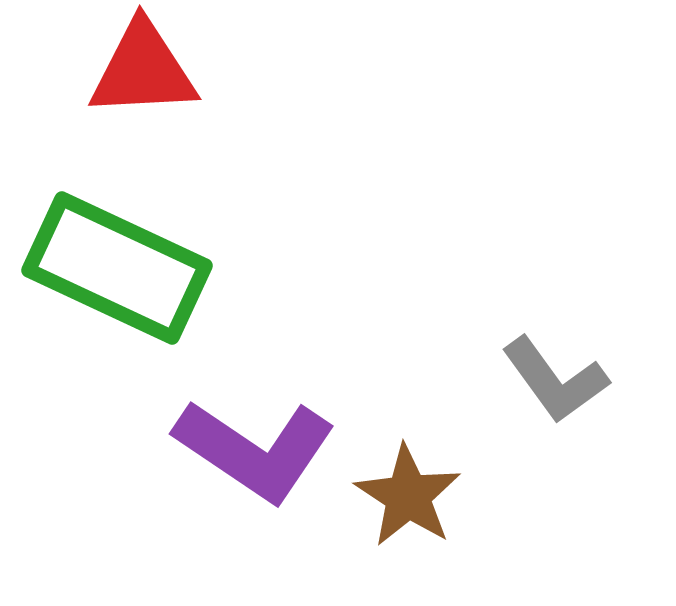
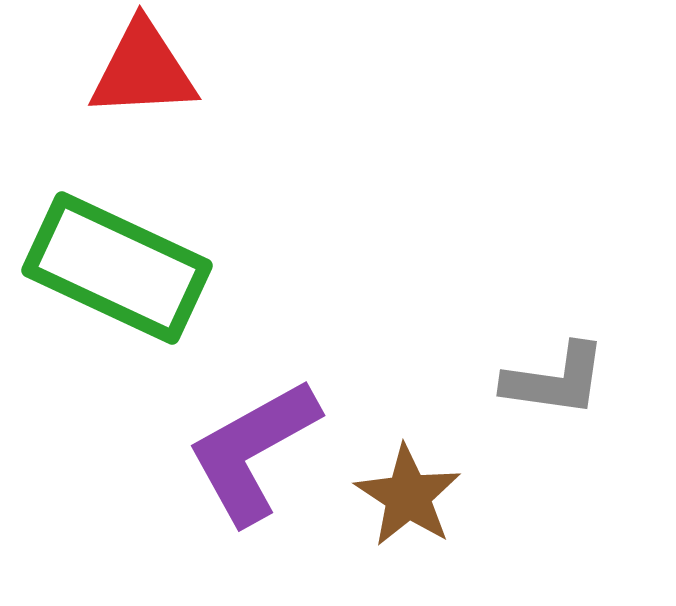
gray L-shape: rotated 46 degrees counterclockwise
purple L-shape: moved 2 px left, 1 px down; rotated 117 degrees clockwise
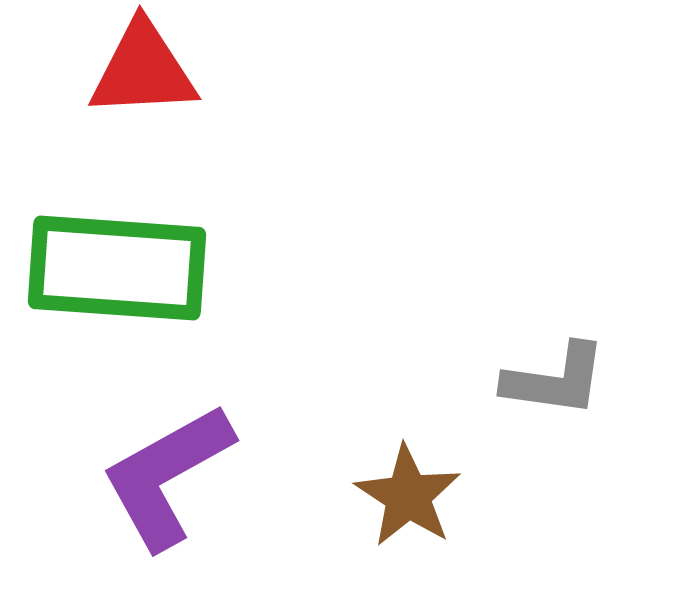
green rectangle: rotated 21 degrees counterclockwise
purple L-shape: moved 86 px left, 25 px down
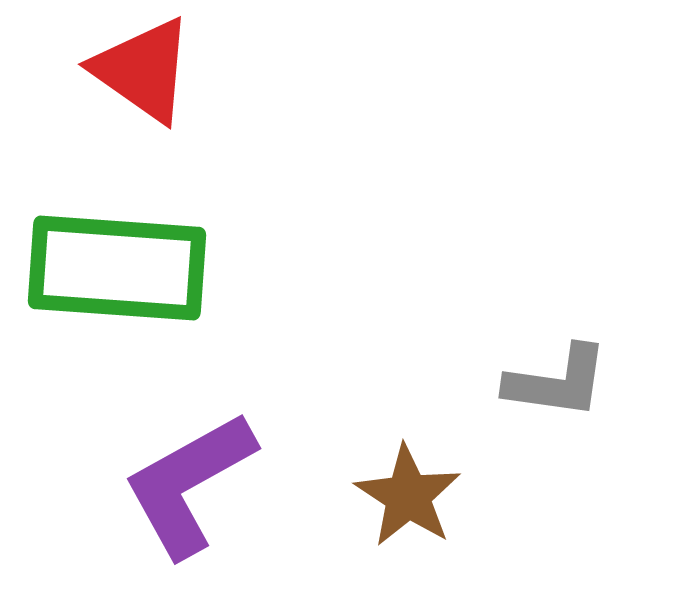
red triangle: rotated 38 degrees clockwise
gray L-shape: moved 2 px right, 2 px down
purple L-shape: moved 22 px right, 8 px down
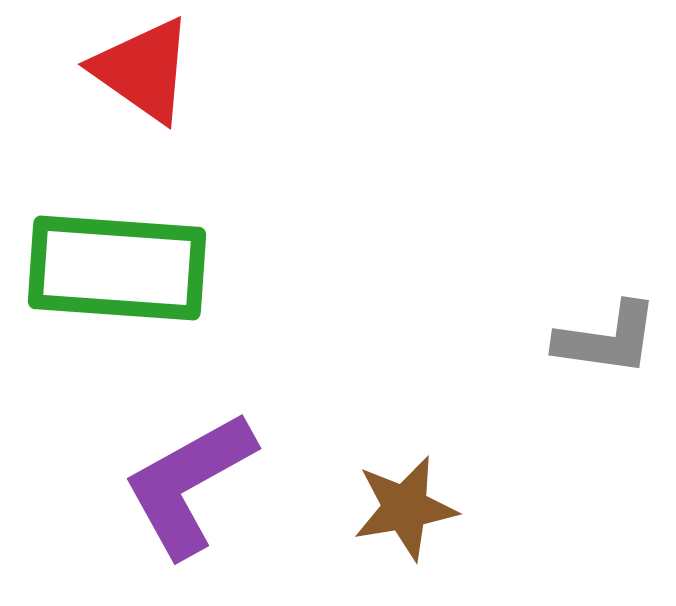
gray L-shape: moved 50 px right, 43 px up
brown star: moved 3 px left, 12 px down; rotated 29 degrees clockwise
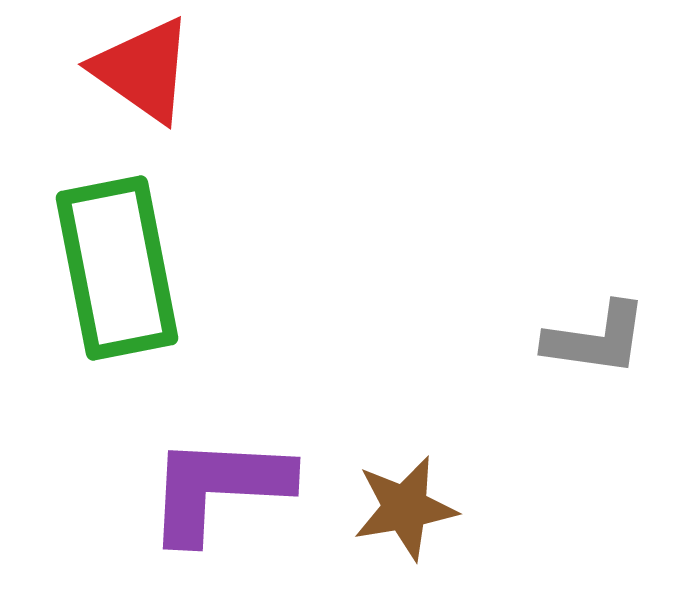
green rectangle: rotated 75 degrees clockwise
gray L-shape: moved 11 px left
purple L-shape: moved 29 px right, 4 px down; rotated 32 degrees clockwise
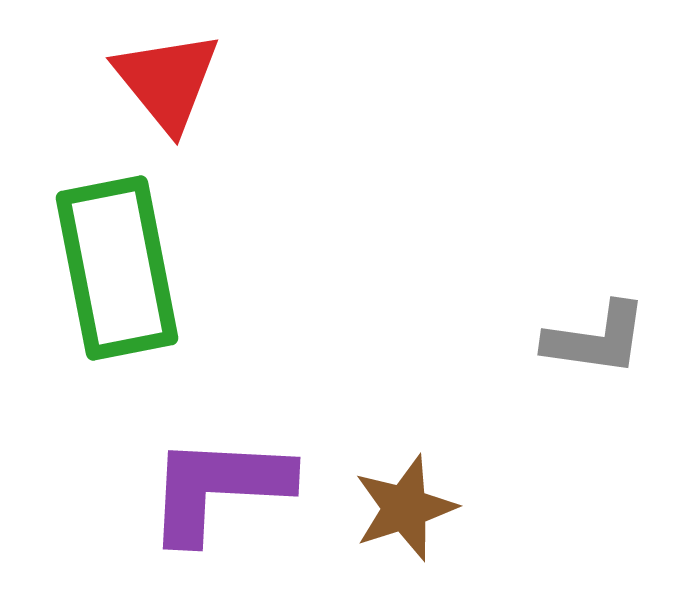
red triangle: moved 24 px right, 11 px down; rotated 16 degrees clockwise
brown star: rotated 8 degrees counterclockwise
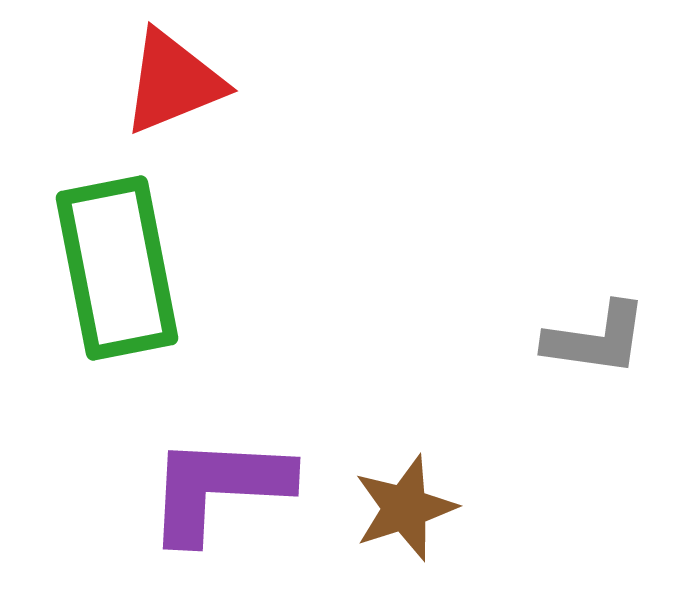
red triangle: moved 6 px right, 1 px down; rotated 47 degrees clockwise
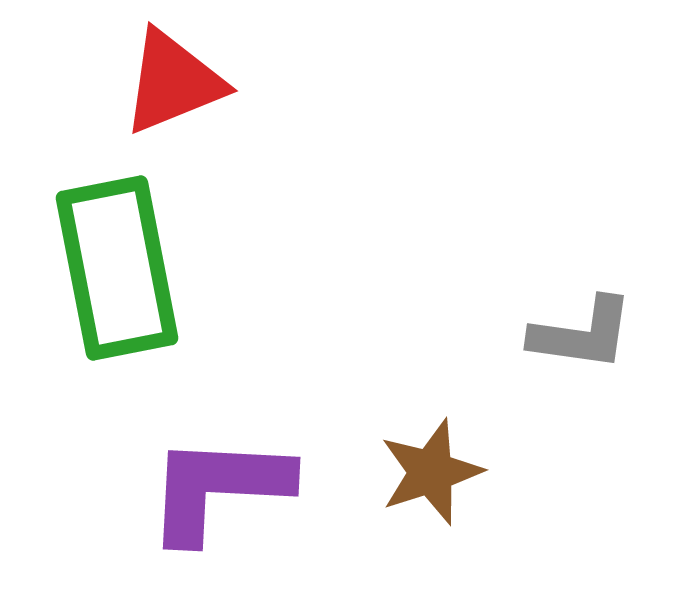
gray L-shape: moved 14 px left, 5 px up
brown star: moved 26 px right, 36 px up
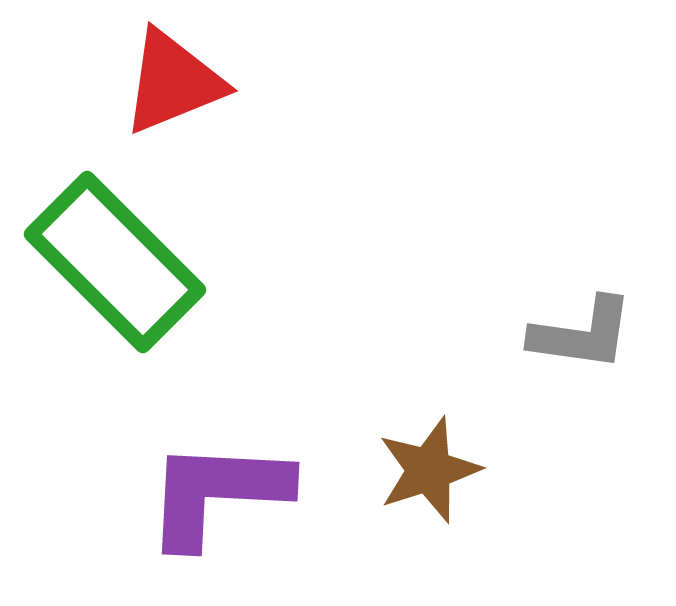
green rectangle: moved 2 px left, 6 px up; rotated 34 degrees counterclockwise
brown star: moved 2 px left, 2 px up
purple L-shape: moved 1 px left, 5 px down
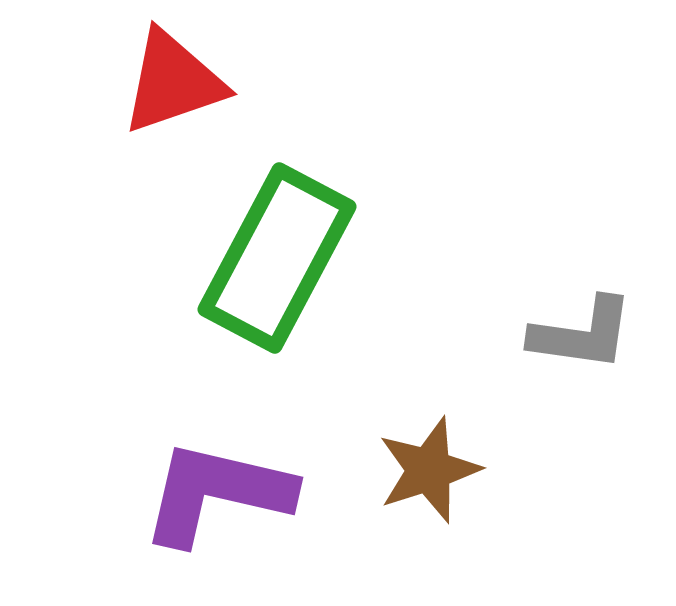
red triangle: rotated 3 degrees clockwise
green rectangle: moved 162 px right, 4 px up; rotated 73 degrees clockwise
purple L-shape: rotated 10 degrees clockwise
